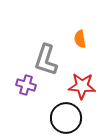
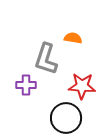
orange semicircle: moved 7 px left, 1 px up; rotated 108 degrees clockwise
gray L-shape: moved 1 px up
purple cross: rotated 18 degrees counterclockwise
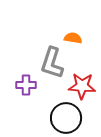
gray L-shape: moved 6 px right, 4 px down
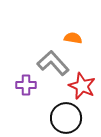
gray L-shape: moved 1 px right; rotated 120 degrees clockwise
red star: rotated 20 degrees clockwise
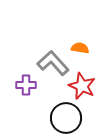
orange semicircle: moved 7 px right, 10 px down
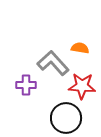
red star: rotated 20 degrees counterclockwise
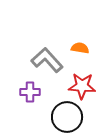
gray L-shape: moved 6 px left, 3 px up
purple cross: moved 4 px right, 7 px down
black circle: moved 1 px right, 1 px up
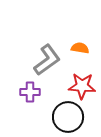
gray L-shape: rotated 96 degrees clockwise
black circle: moved 1 px right
